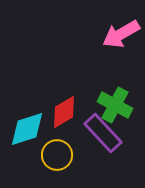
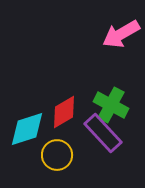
green cross: moved 4 px left
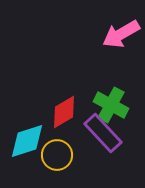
cyan diamond: moved 12 px down
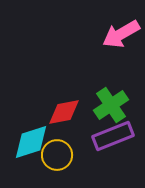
green cross: rotated 28 degrees clockwise
red diamond: rotated 20 degrees clockwise
purple rectangle: moved 10 px right, 3 px down; rotated 69 degrees counterclockwise
cyan diamond: moved 4 px right, 1 px down
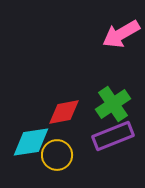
green cross: moved 2 px right, 1 px up
cyan diamond: rotated 9 degrees clockwise
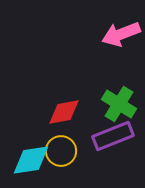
pink arrow: rotated 9 degrees clockwise
green cross: moved 6 px right; rotated 24 degrees counterclockwise
cyan diamond: moved 18 px down
yellow circle: moved 4 px right, 4 px up
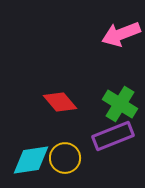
green cross: moved 1 px right
red diamond: moved 4 px left, 10 px up; rotated 60 degrees clockwise
yellow circle: moved 4 px right, 7 px down
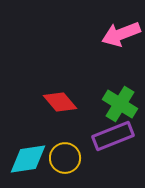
cyan diamond: moved 3 px left, 1 px up
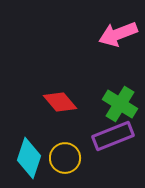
pink arrow: moved 3 px left
cyan diamond: moved 1 px right, 1 px up; rotated 63 degrees counterclockwise
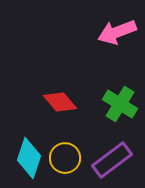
pink arrow: moved 1 px left, 2 px up
purple rectangle: moved 1 px left, 24 px down; rotated 15 degrees counterclockwise
